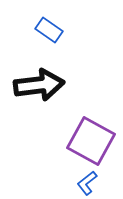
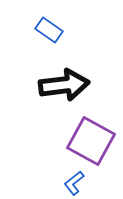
black arrow: moved 25 px right
blue L-shape: moved 13 px left
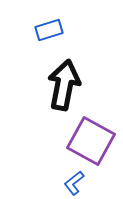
blue rectangle: rotated 52 degrees counterclockwise
black arrow: rotated 72 degrees counterclockwise
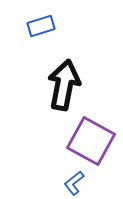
blue rectangle: moved 8 px left, 4 px up
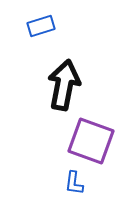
purple square: rotated 9 degrees counterclockwise
blue L-shape: rotated 45 degrees counterclockwise
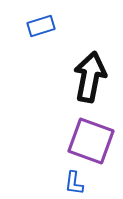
black arrow: moved 26 px right, 8 px up
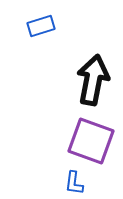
black arrow: moved 3 px right, 3 px down
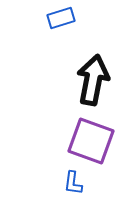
blue rectangle: moved 20 px right, 8 px up
blue L-shape: moved 1 px left
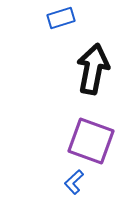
black arrow: moved 11 px up
blue L-shape: moved 1 px right, 1 px up; rotated 40 degrees clockwise
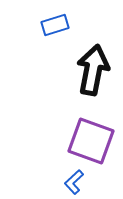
blue rectangle: moved 6 px left, 7 px down
black arrow: moved 1 px down
